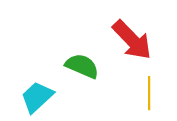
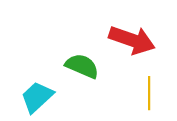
red arrow: rotated 27 degrees counterclockwise
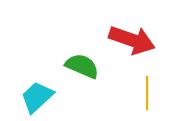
yellow line: moved 2 px left
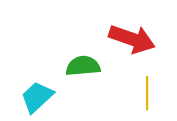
red arrow: moved 1 px up
green semicircle: moved 1 px right; rotated 28 degrees counterclockwise
